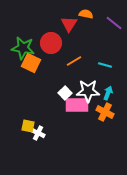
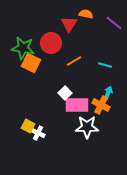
white star: moved 1 px left, 36 px down
orange cross: moved 4 px left, 7 px up
yellow square: rotated 16 degrees clockwise
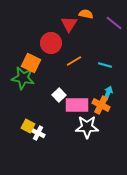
green star: moved 30 px down
white square: moved 6 px left, 2 px down
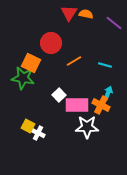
red triangle: moved 11 px up
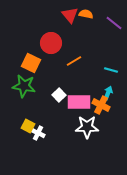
red triangle: moved 1 px right, 2 px down; rotated 12 degrees counterclockwise
cyan line: moved 6 px right, 5 px down
green star: moved 1 px right, 8 px down
pink rectangle: moved 2 px right, 3 px up
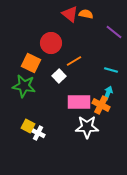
red triangle: moved 1 px up; rotated 12 degrees counterclockwise
purple line: moved 9 px down
white square: moved 19 px up
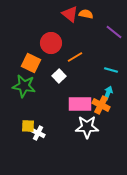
orange line: moved 1 px right, 4 px up
pink rectangle: moved 1 px right, 2 px down
yellow square: rotated 24 degrees counterclockwise
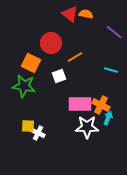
white square: rotated 24 degrees clockwise
cyan arrow: moved 25 px down
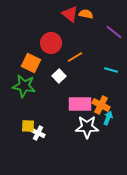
white square: rotated 24 degrees counterclockwise
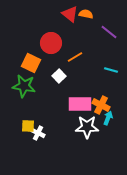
purple line: moved 5 px left
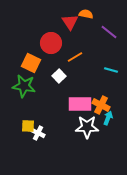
red triangle: moved 8 px down; rotated 18 degrees clockwise
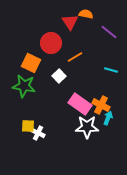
pink rectangle: rotated 35 degrees clockwise
